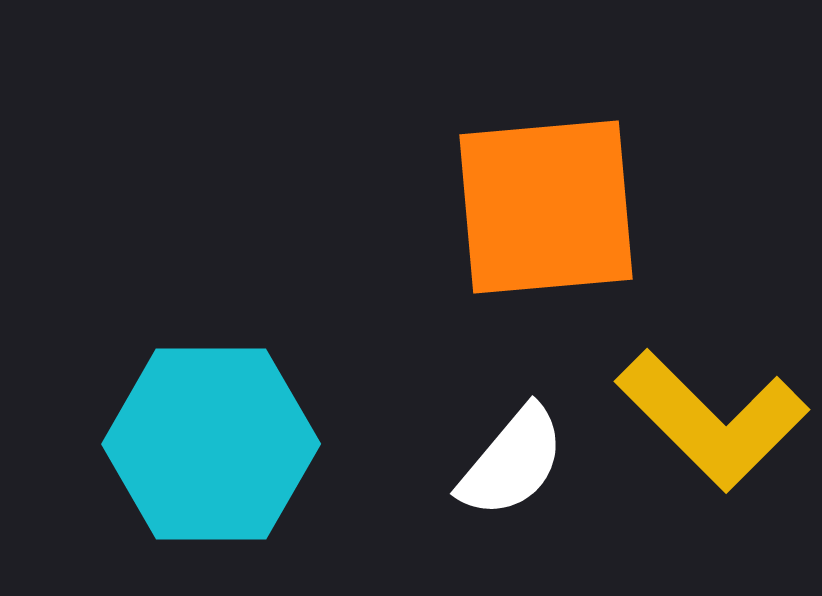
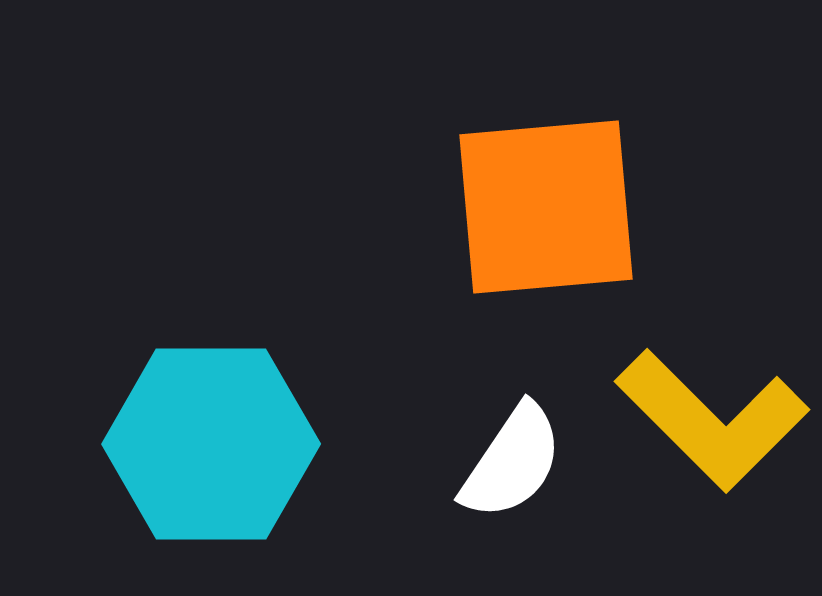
white semicircle: rotated 6 degrees counterclockwise
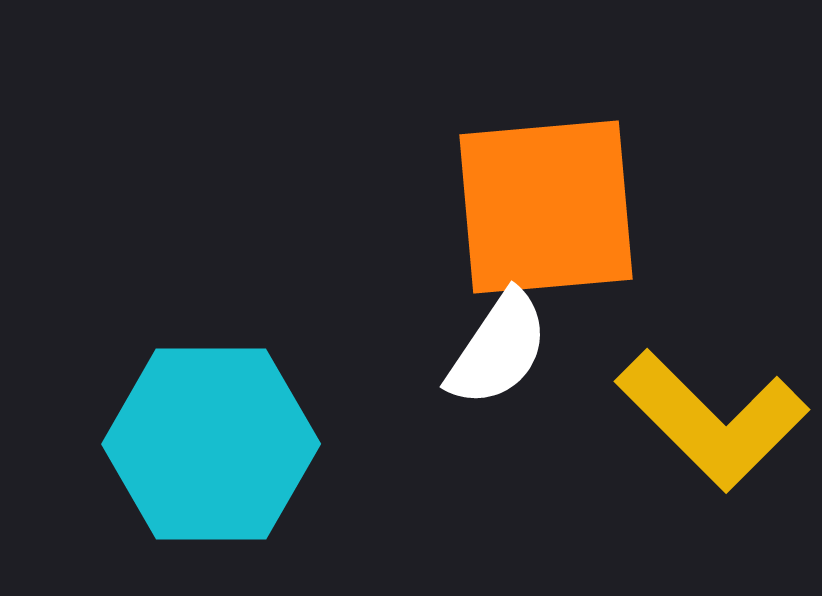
white semicircle: moved 14 px left, 113 px up
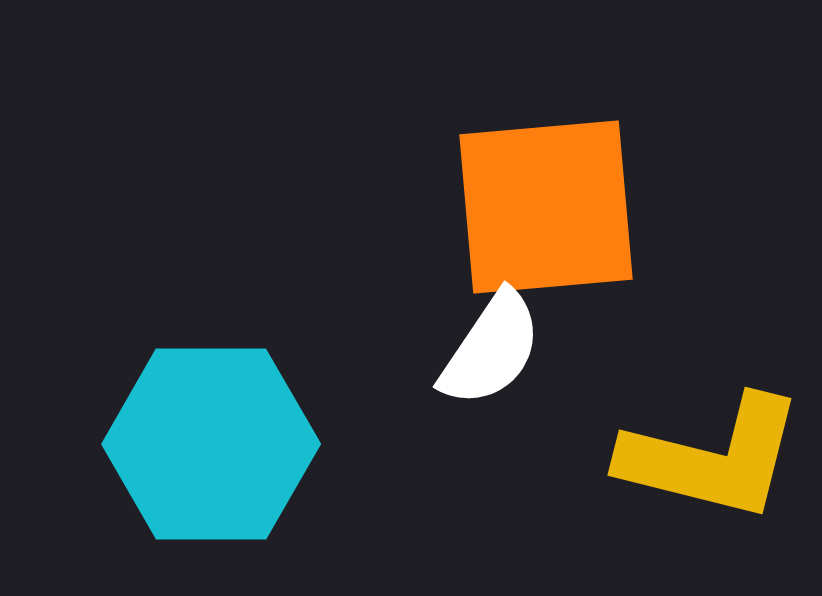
white semicircle: moved 7 px left
yellow L-shape: moved 38 px down; rotated 31 degrees counterclockwise
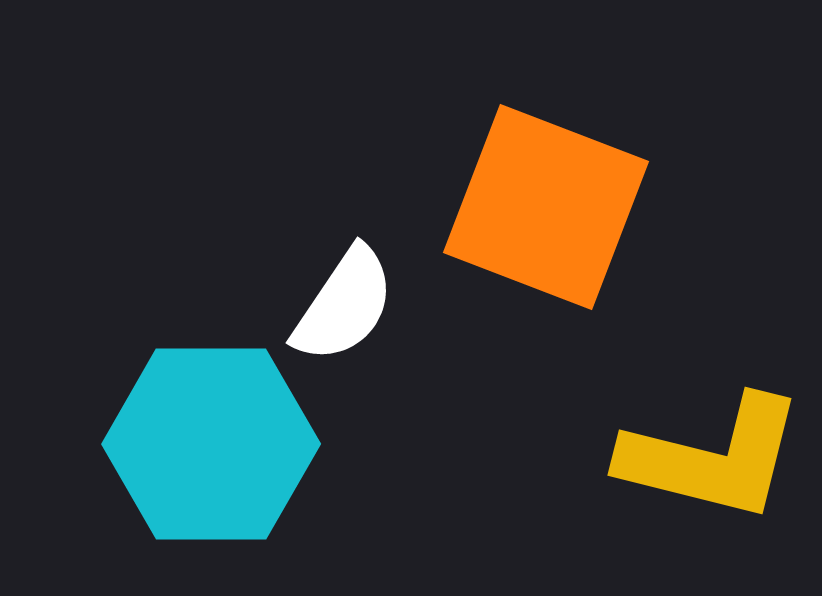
orange square: rotated 26 degrees clockwise
white semicircle: moved 147 px left, 44 px up
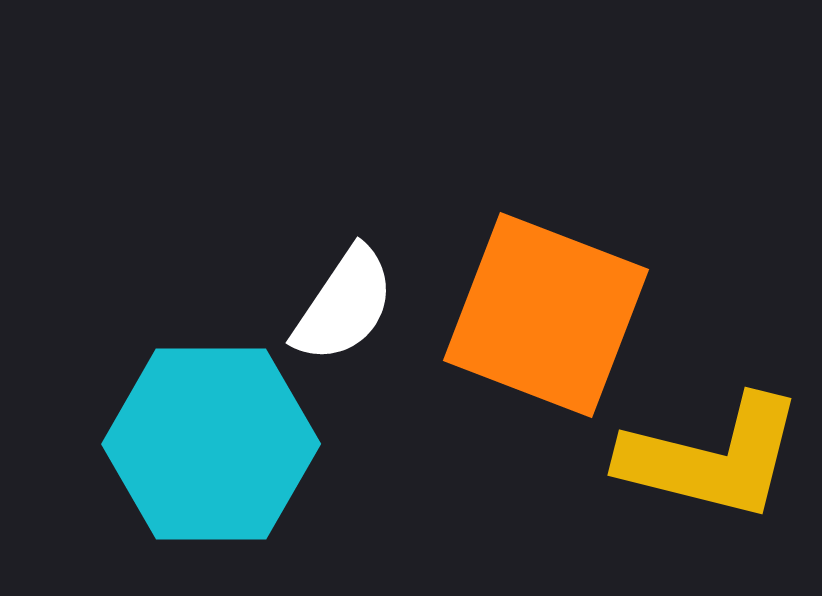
orange square: moved 108 px down
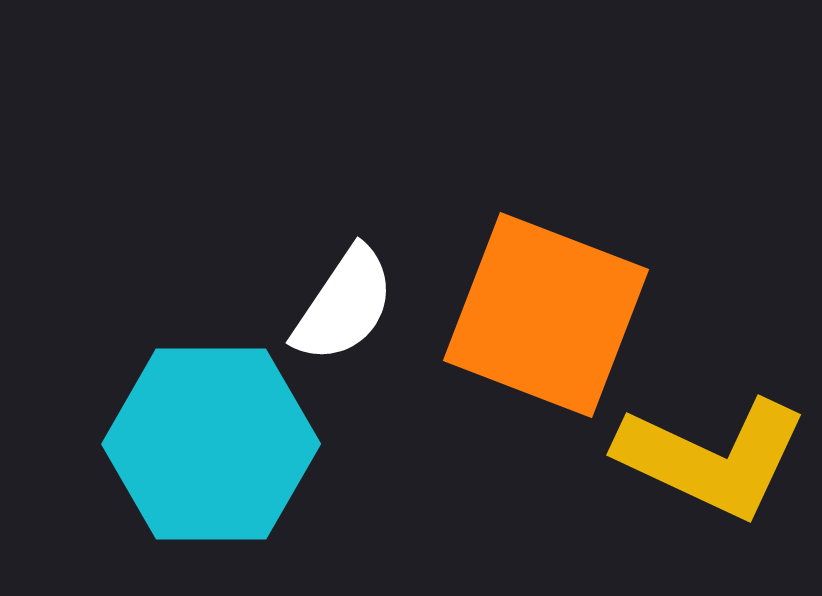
yellow L-shape: rotated 11 degrees clockwise
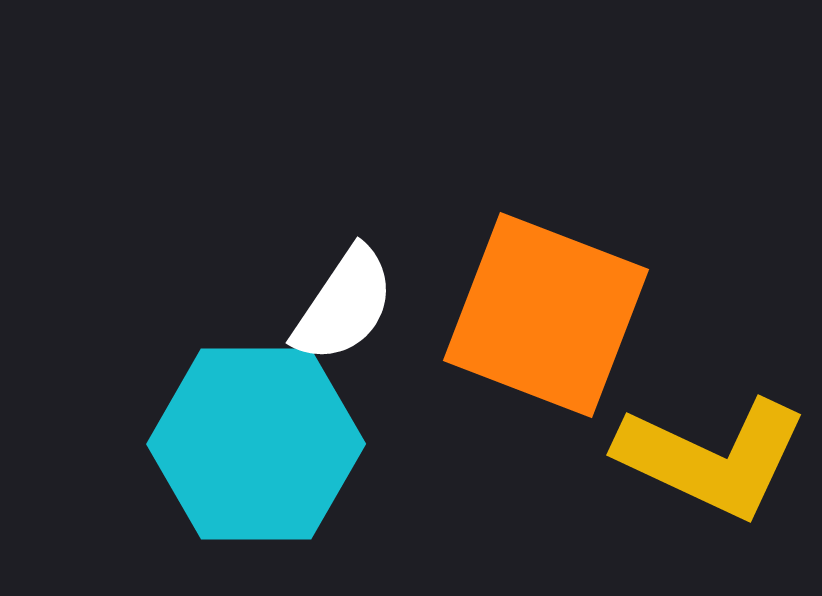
cyan hexagon: moved 45 px right
